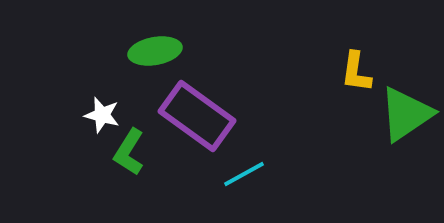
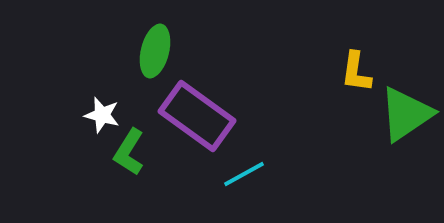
green ellipse: rotated 66 degrees counterclockwise
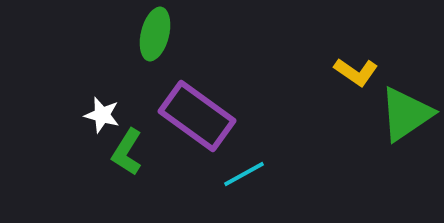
green ellipse: moved 17 px up
yellow L-shape: rotated 63 degrees counterclockwise
green L-shape: moved 2 px left
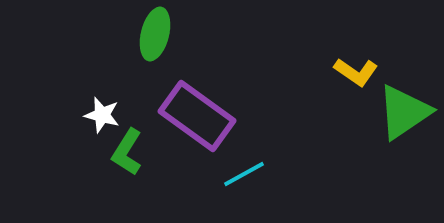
green triangle: moved 2 px left, 2 px up
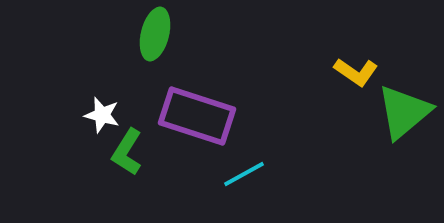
green triangle: rotated 6 degrees counterclockwise
purple rectangle: rotated 18 degrees counterclockwise
